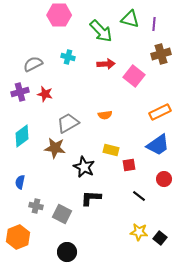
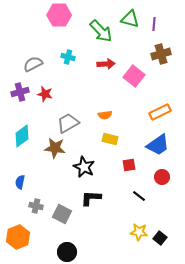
yellow rectangle: moved 1 px left, 11 px up
red circle: moved 2 px left, 2 px up
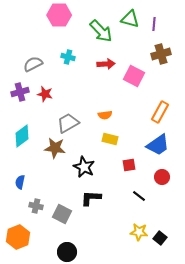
pink square: rotated 10 degrees counterclockwise
orange rectangle: rotated 35 degrees counterclockwise
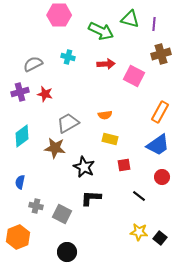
green arrow: rotated 20 degrees counterclockwise
red square: moved 5 px left
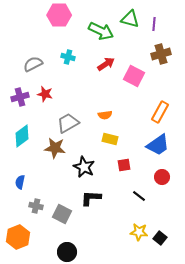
red arrow: rotated 30 degrees counterclockwise
purple cross: moved 5 px down
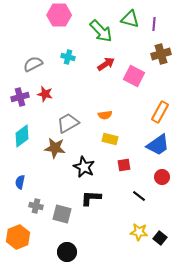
green arrow: rotated 20 degrees clockwise
gray square: rotated 12 degrees counterclockwise
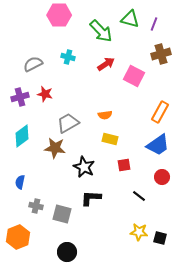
purple line: rotated 16 degrees clockwise
black square: rotated 24 degrees counterclockwise
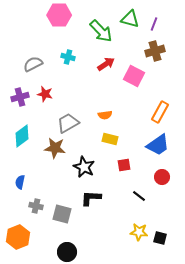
brown cross: moved 6 px left, 3 px up
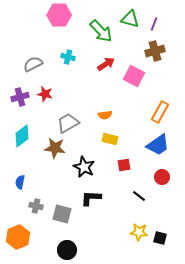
black circle: moved 2 px up
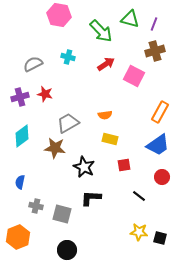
pink hexagon: rotated 10 degrees clockwise
